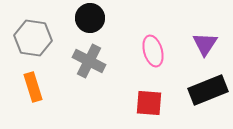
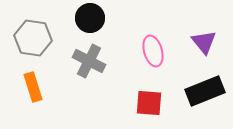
purple triangle: moved 1 px left, 2 px up; rotated 12 degrees counterclockwise
black rectangle: moved 3 px left, 1 px down
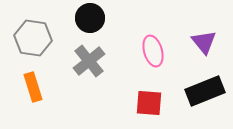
gray cross: rotated 24 degrees clockwise
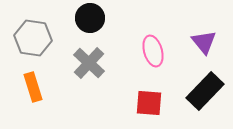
gray cross: moved 2 px down; rotated 8 degrees counterclockwise
black rectangle: rotated 24 degrees counterclockwise
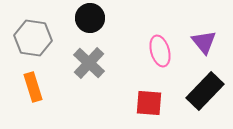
pink ellipse: moved 7 px right
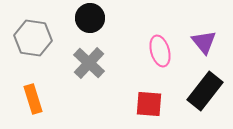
orange rectangle: moved 12 px down
black rectangle: rotated 6 degrees counterclockwise
red square: moved 1 px down
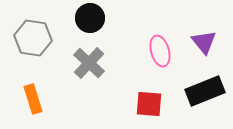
black rectangle: rotated 30 degrees clockwise
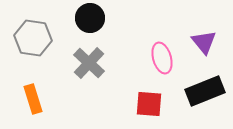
pink ellipse: moved 2 px right, 7 px down
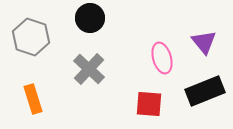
gray hexagon: moved 2 px left, 1 px up; rotated 9 degrees clockwise
gray cross: moved 6 px down
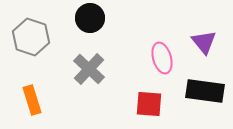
black rectangle: rotated 30 degrees clockwise
orange rectangle: moved 1 px left, 1 px down
